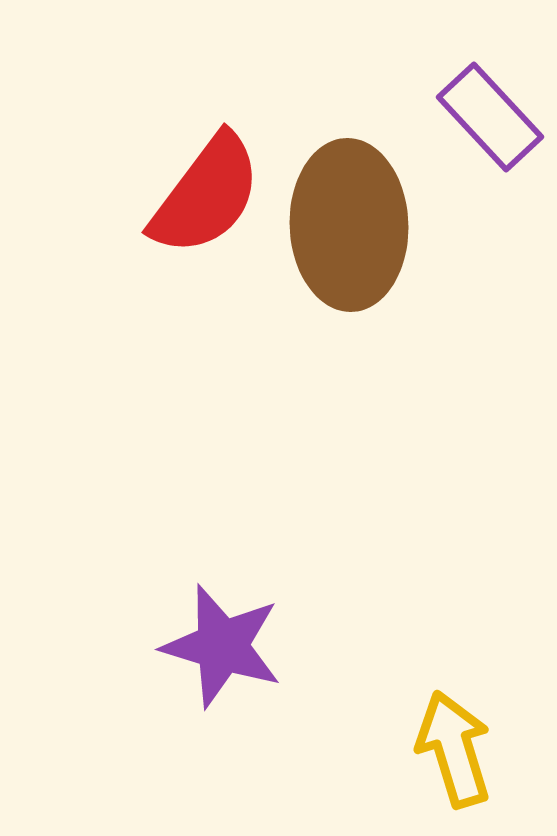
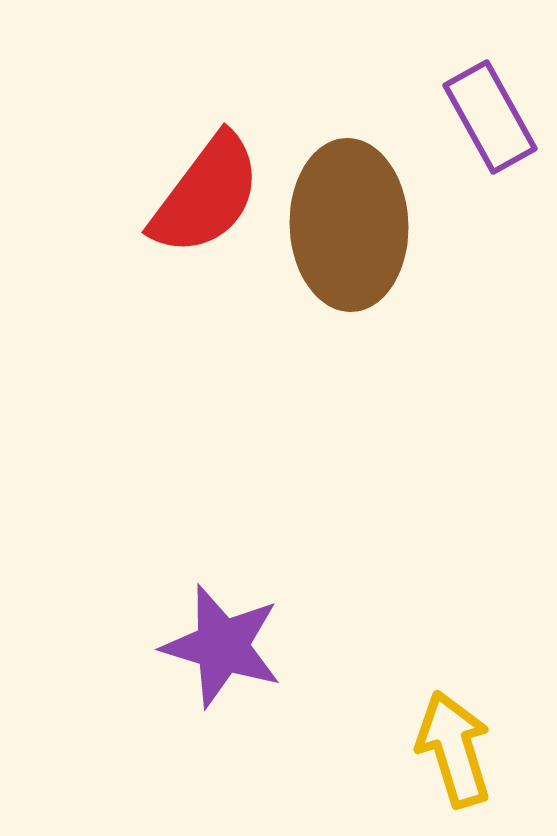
purple rectangle: rotated 14 degrees clockwise
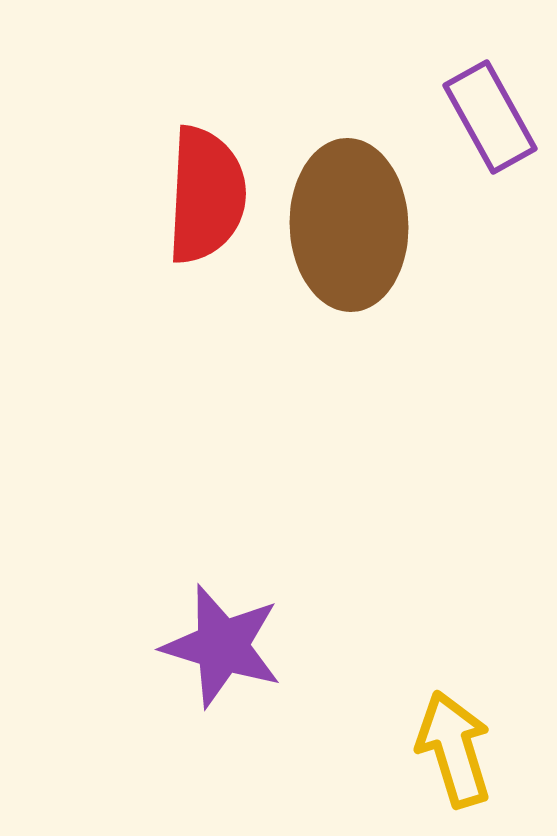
red semicircle: rotated 34 degrees counterclockwise
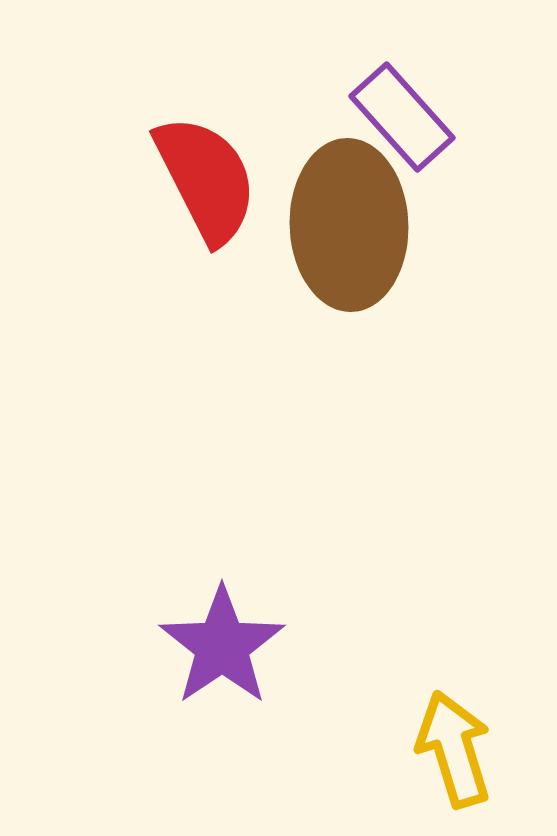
purple rectangle: moved 88 px left; rotated 13 degrees counterclockwise
red semicircle: moved 16 px up; rotated 30 degrees counterclockwise
purple star: rotated 21 degrees clockwise
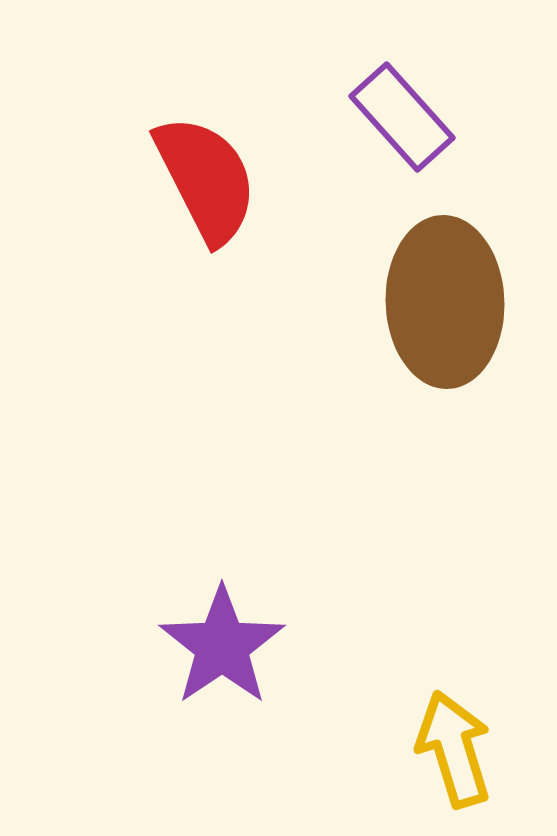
brown ellipse: moved 96 px right, 77 px down
